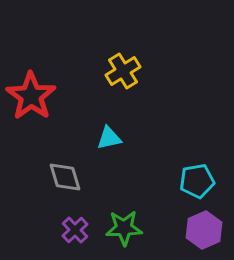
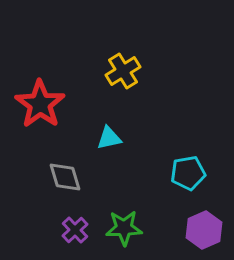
red star: moved 9 px right, 8 px down
cyan pentagon: moved 9 px left, 8 px up
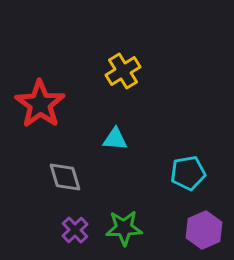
cyan triangle: moved 6 px right, 1 px down; rotated 16 degrees clockwise
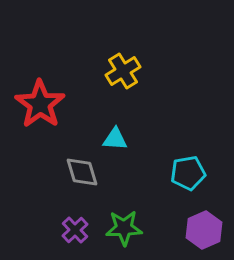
gray diamond: moved 17 px right, 5 px up
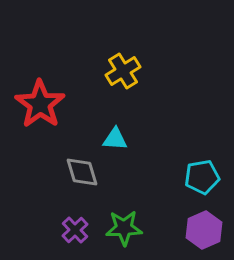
cyan pentagon: moved 14 px right, 4 px down
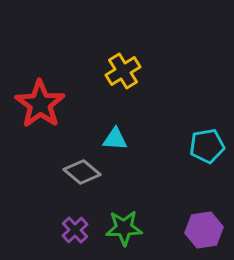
gray diamond: rotated 33 degrees counterclockwise
cyan pentagon: moved 5 px right, 31 px up
purple hexagon: rotated 15 degrees clockwise
